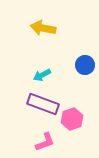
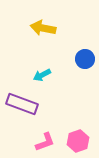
blue circle: moved 6 px up
purple rectangle: moved 21 px left
pink hexagon: moved 6 px right, 22 px down
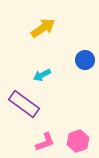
yellow arrow: rotated 135 degrees clockwise
blue circle: moved 1 px down
purple rectangle: moved 2 px right; rotated 16 degrees clockwise
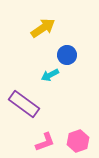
blue circle: moved 18 px left, 5 px up
cyan arrow: moved 8 px right
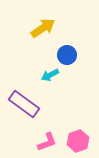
pink L-shape: moved 2 px right
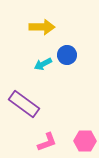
yellow arrow: moved 1 px left, 1 px up; rotated 35 degrees clockwise
cyan arrow: moved 7 px left, 11 px up
pink hexagon: moved 7 px right; rotated 20 degrees clockwise
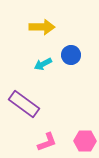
blue circle: moved 4 px right
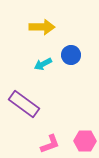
pink L-shape: moved 3 px right, 2 px down
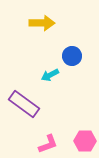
yellow arrow: moved 4 px up
blue circle: moved 1 px right, 1 px down
cyan arrow: moved 7 px right, 11 px down
pink L-shape: moved 2 px left
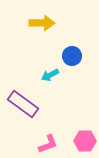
purple rectangle: moved 1 px left
